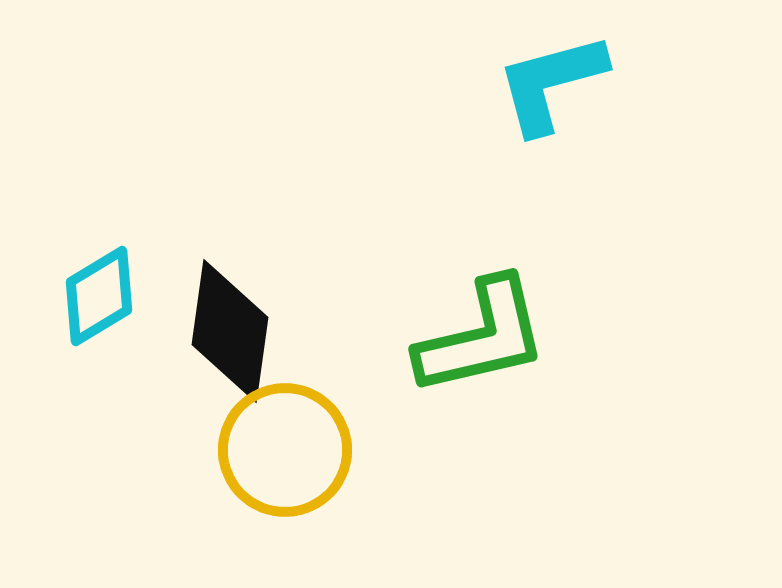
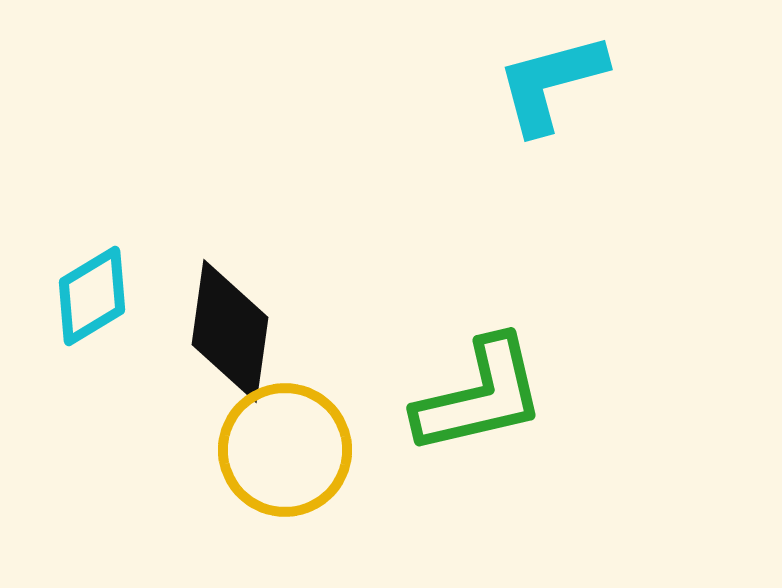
cyan diamond: moved 7 px left
green L-shape: moved 2 px left, 59 px down
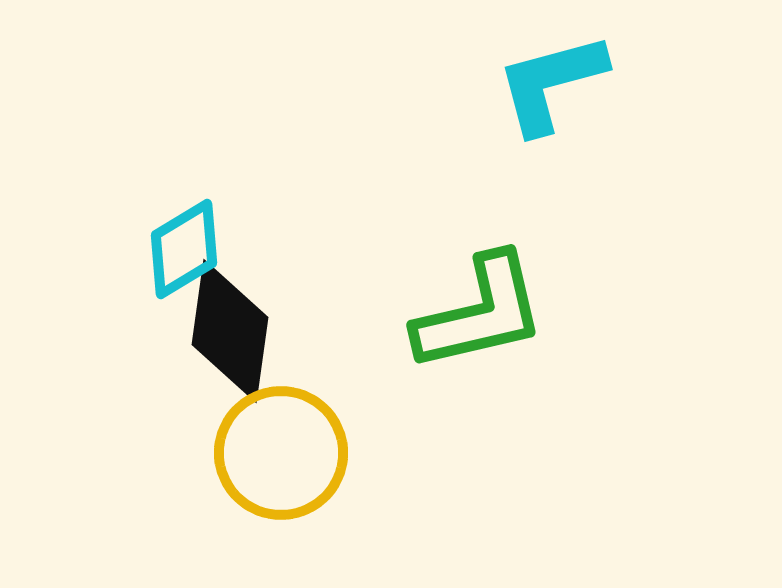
cyan diamond: moved 92 px right, 47 px up
green L-shape: moved 83 px up
yellow circle: moved 4 px left, 3 px down
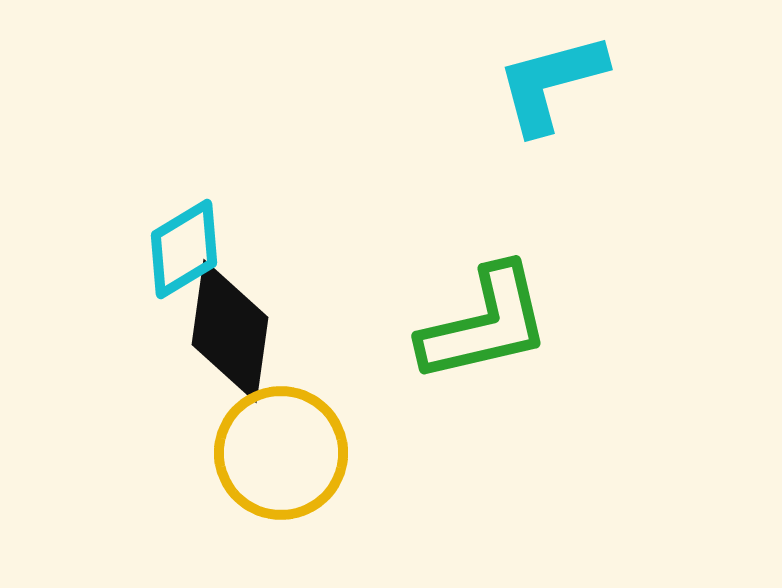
green L-shape: moved 5 px right, 11 px down
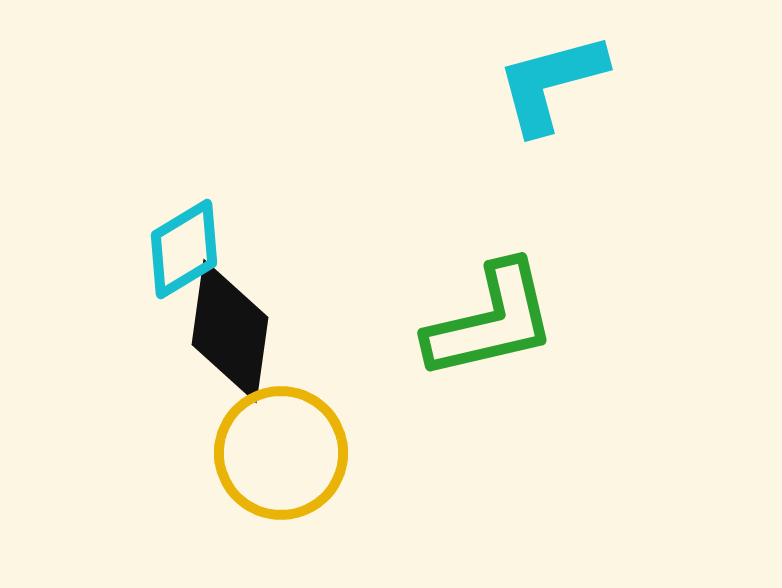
green L-shape: moved 6 px right, 3 px up
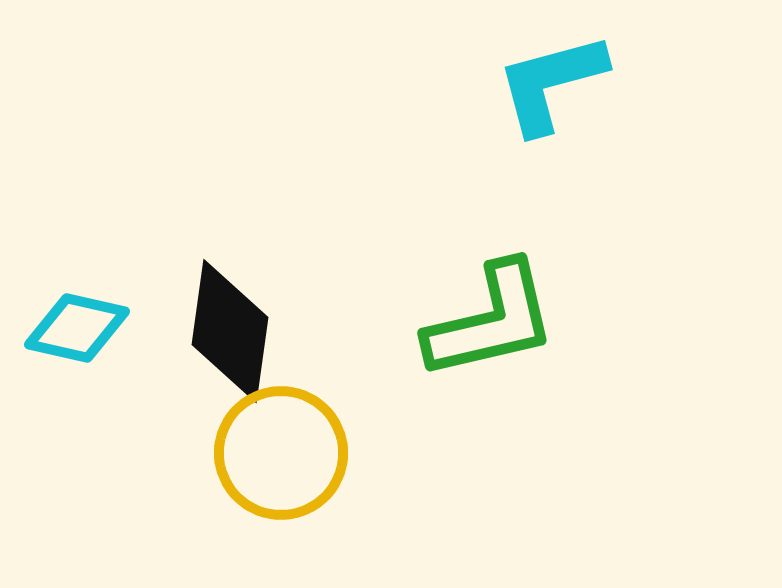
cyan diamond: moved 107 px left, 79 px down; rotated 44 degrees clockwise
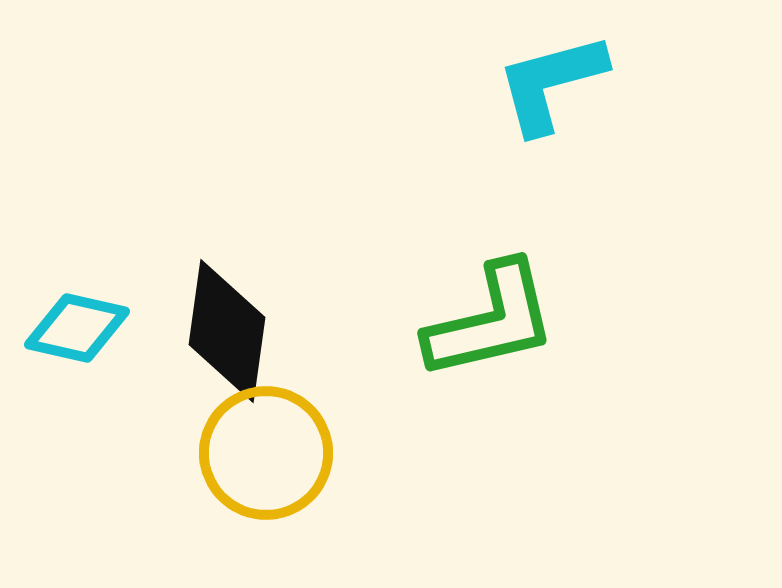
black diamond: moved 3 px left
yellow circle: moved 15 px left
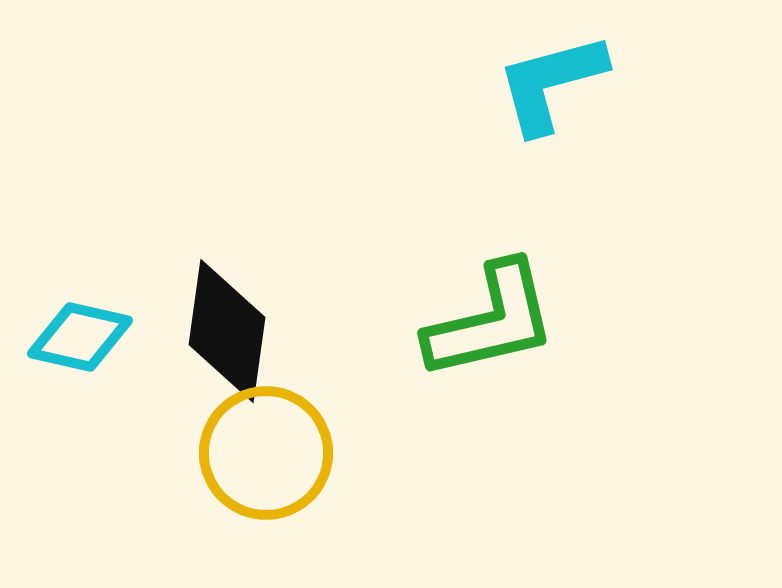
cyan diamond: moved 3 px right, 9 px down
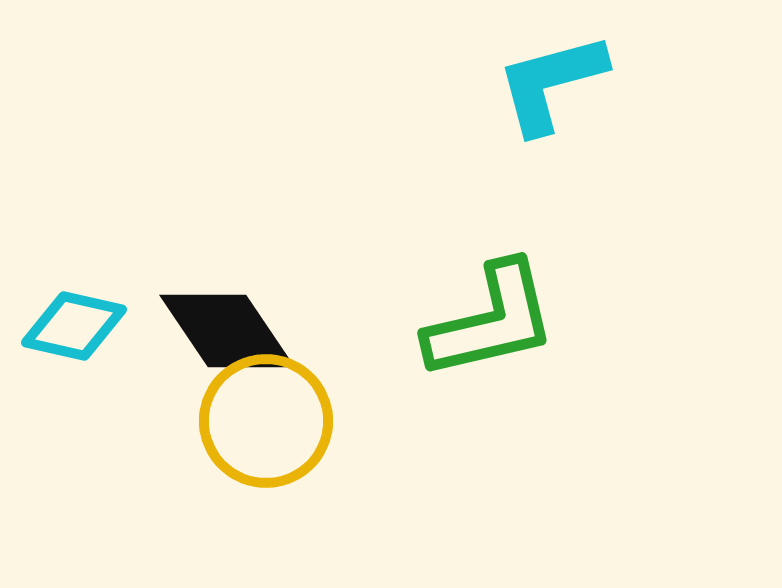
black diamond: rotated 42 degrees counterclockwise
cyan diamond: moved 6 px left, 11 px up
yellow circle: moved 32 px up
